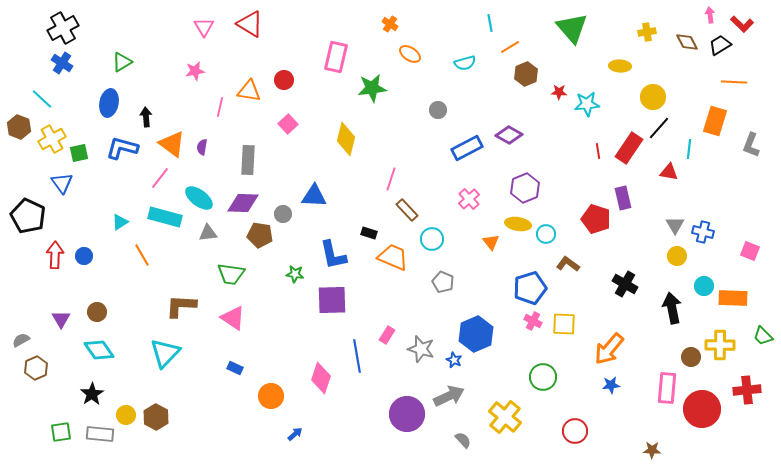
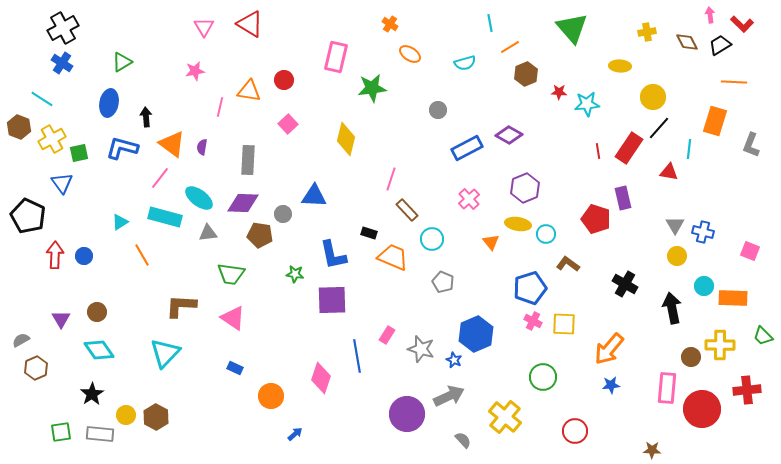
cyan line at (42, 99): rotated 10 degrees counterclockwise
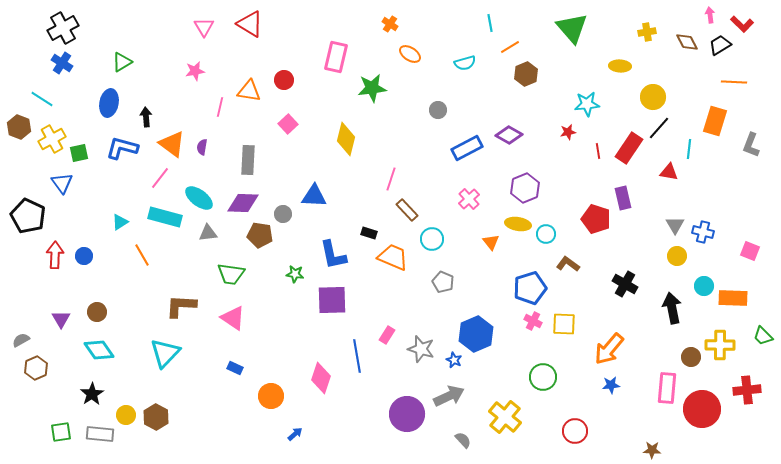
red star at (559, 92): moved 9 px right, 40 px down; rotated 14 degrees counterclockwise
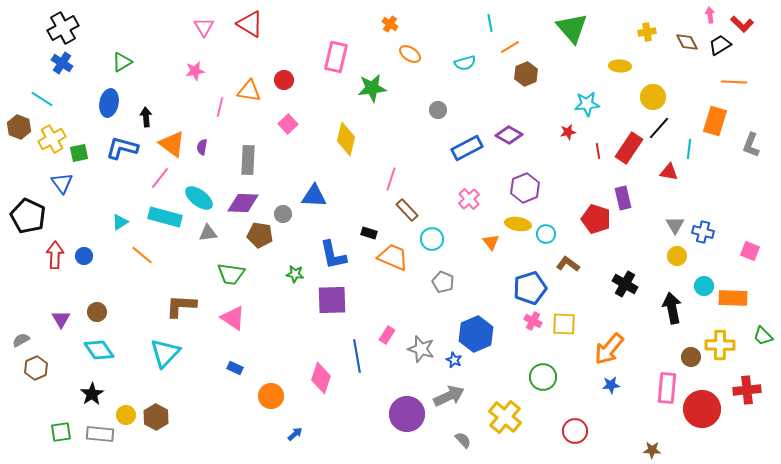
orange line at (142, 255): rotated 20 degrees counterclockwise
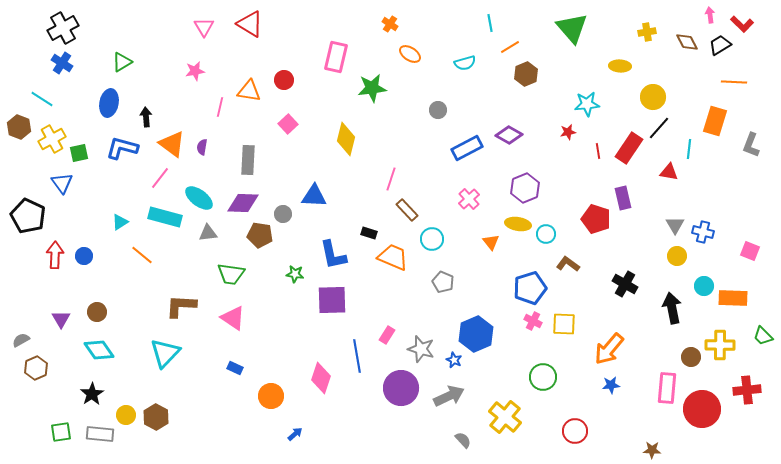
purple circle at (407, 414): moved 6 px left, 26 px up
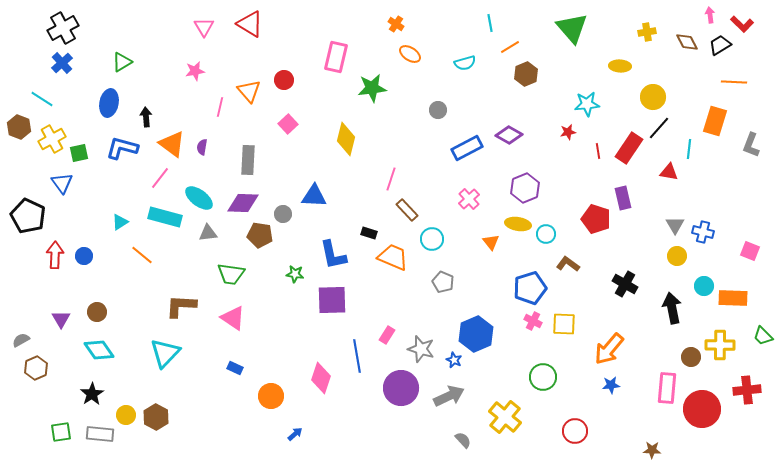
orange cross at (390, 24): moved 6 px right
blue cross at (62, 63): rotated 15 degrees clockwise
orange triangle at (249, 91): rotated 40 degrees clockwise
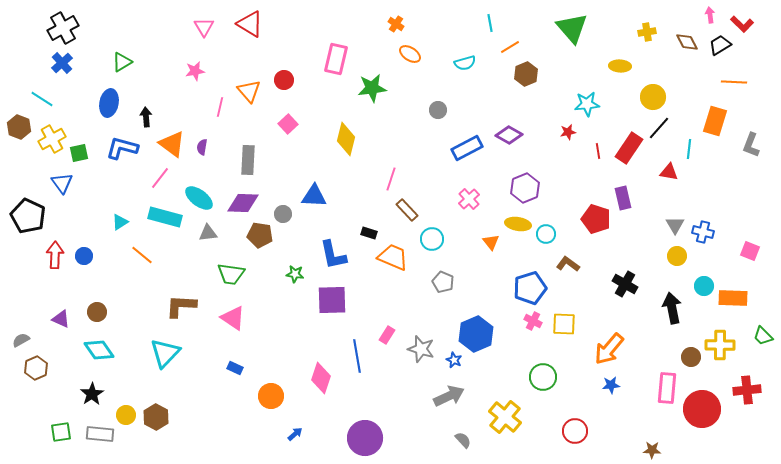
pink rectangle at (336, 57): moved 2 px down
purple triangle at (61, 319): rotated 36 degrees counterclockwise
purple circle at (401, 388): moved 36 px left, 50 px down
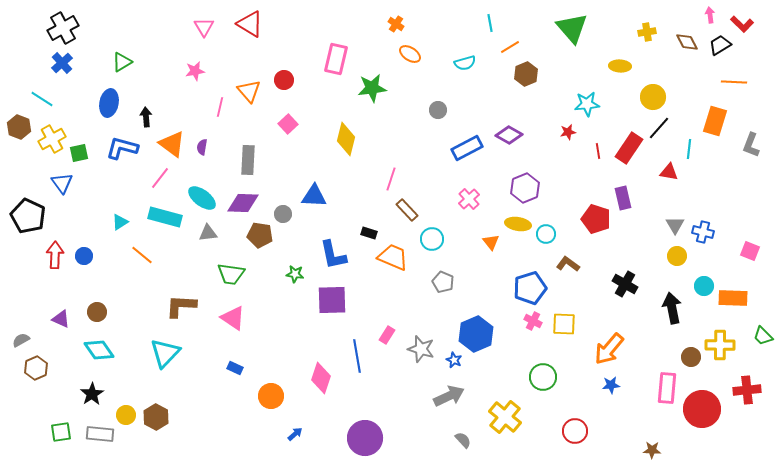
cyan ellipse at (199, 198): moved 3 px right
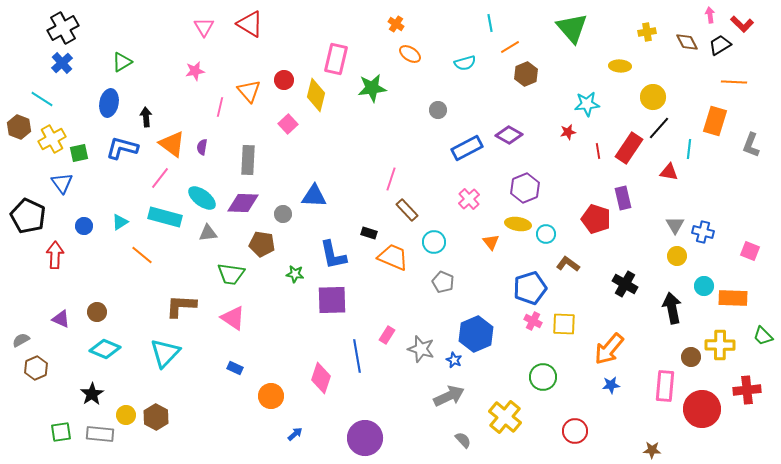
yellow diamond at (346, 139): moved 30 px left, 44 px up
brown pentagon at (260, 235): moved 2 px right, 9 px down
cyan circle at (432, 239): moved 2 px right, 3 px down
blue circle at (84, 256): moved 30 px up
cyan diamond at (99, 350): moved 6 px right, 1 px up; rotated 32 degrees counterclockwise
pink rectangle at (667, 388): moved 2 px left, 2 px up
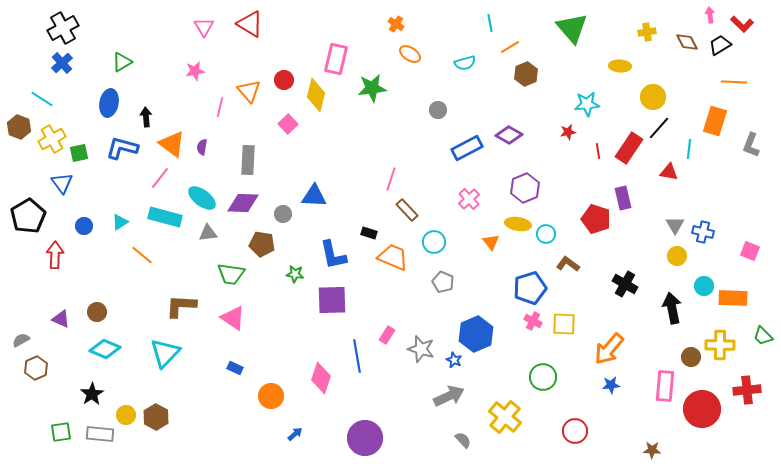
black pentagon at (28, 216): rotated 16 degrees clockwise
